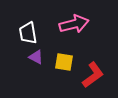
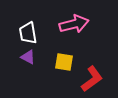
purple triangle: moved 8 px left
red L-shape: moved 1 px left, 4 px down
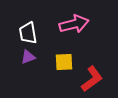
purple triangle: rotated 49 degrees counterclockwise
yellow square: rotated 12 degrees counterclockwise
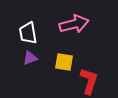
purple triangle: moved 2 px right, 1 px down
yellow square: rotated 12 degrees clockwise
red L-shape: moved 3 px left, 2 px down; rotated 36 degrees counterclockwise
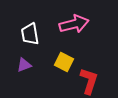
white trapezoid: moved 2 px right, 1 px down
purple triangle: moved 6 px left, 7 px down
yellow square: rotated 18 degrees clockwise
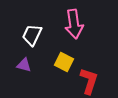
pink arrow: rotated 96 degrees clockwise
white trapezoid: moved 2 px right, 1 px down; rotated 35 degrees clockwise
purple triangle: rotated 35 degrees clockwise
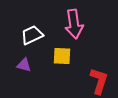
white trapezoid: rotated 40 degrees clockwise
yellow square: moved 2 px left, 6 px up; rotated 24 degrees counterclockwise
red L-shape: moved 10 px right
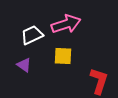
pink arrow: moved 8 px left; rotated 100 degrees counterclockwise
yellow square: moved 1 px right
purple triangle: rotated 21 degrees clockwise
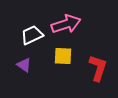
red L-shape: moved 1 px left, 13 px up
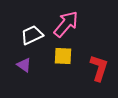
pink arrow: rotated 32 degrees counterclockwise
red L-shape: moved 1 px right
